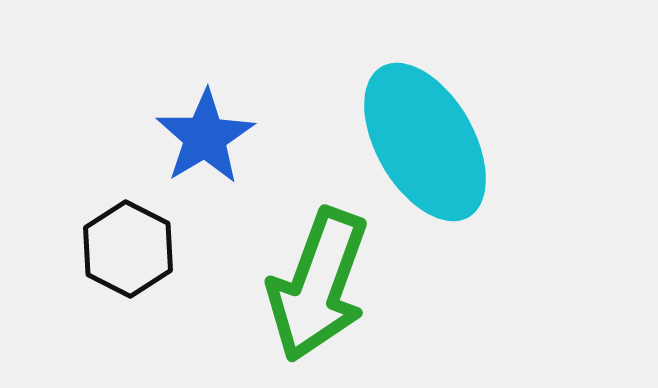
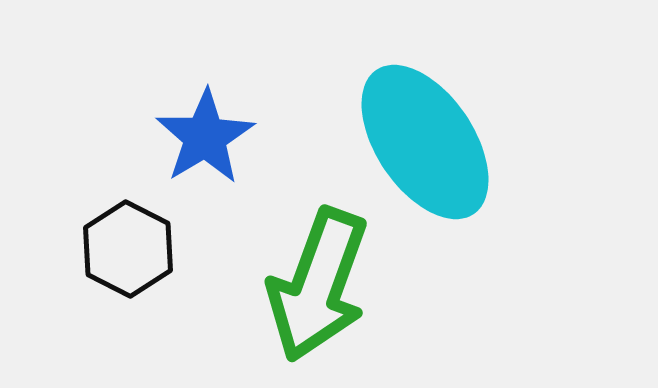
cyan ellipse: rotated 4 degrees counterclockwise
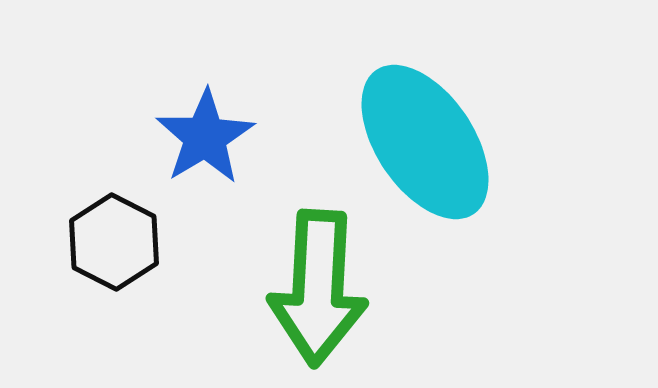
black hexagon: moved 14 px left, 7 px up
green arrow: moved 3 px down; rotated 17 degrees counterclockwise
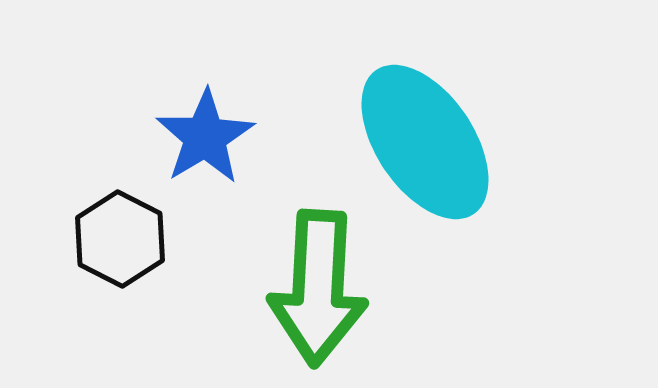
black hexagon: moved 6 px right, 3 px up
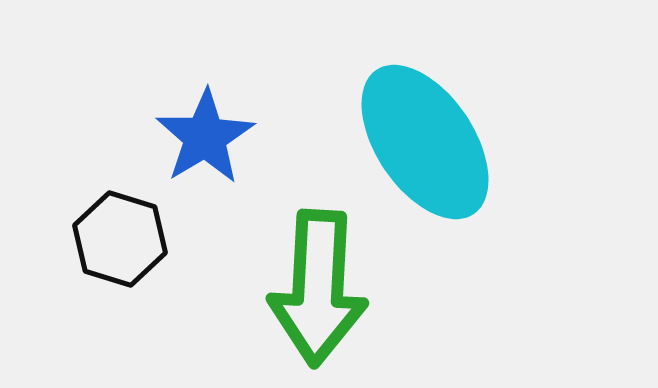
black hexagon: rotated 10 degrees counterclockwise
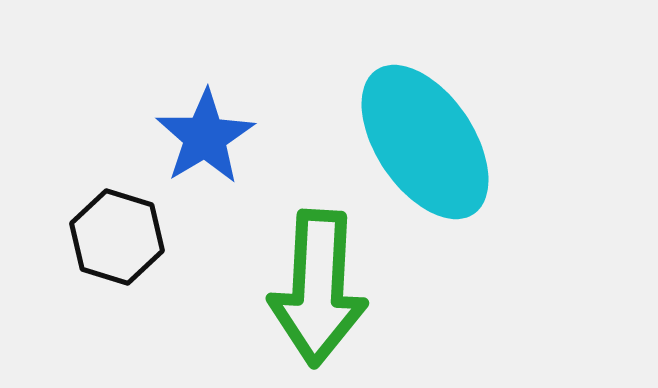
black hexagon: moved 3 px left, 2 px up
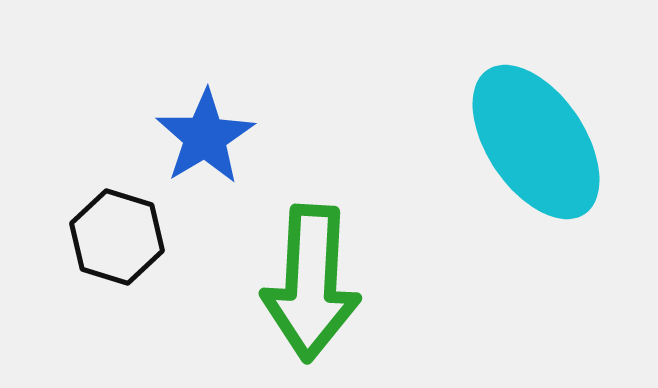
cyan ellipse: moved 111 px right
green arrow: moved 7 px left, 5 px up
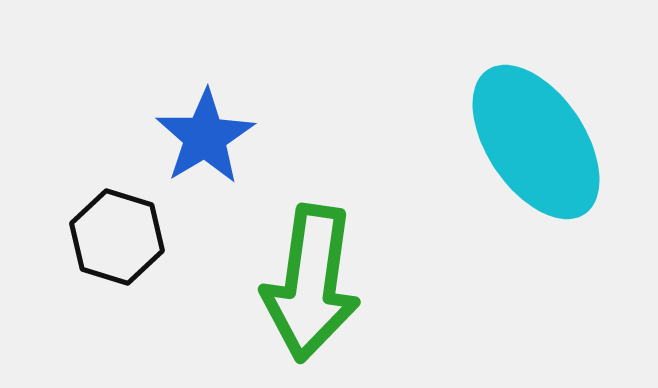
green arrow: rotated 5 degrees clockwise
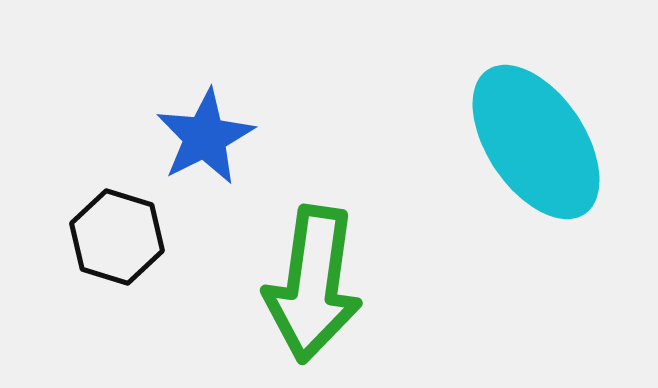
blue star: rotated 4 degrees clockwise
green arrow: moved 2 px right, 1 px down
